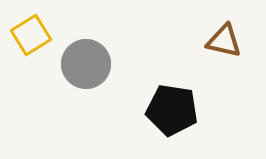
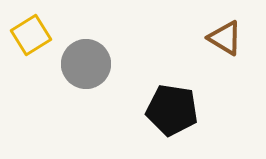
brown triangle: moved 1 px right, 3 px up; rotated 18 degrees clockwise
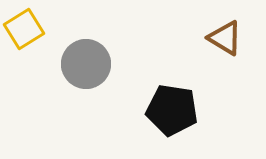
yellow square: moved 7 px left, 6 px up
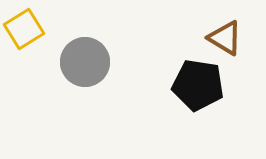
gray circle: moved 1 px left, 2 px up
black pentagon: moved 26 px right, 25 px up
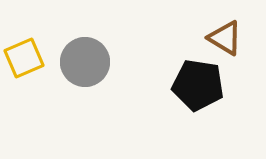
yellow square: moved 29 px down; rotated 9 degrees clockwise
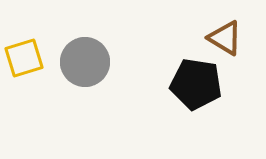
yellow square: rotated 6 degrees clockwise
black pentagon: moved 2 px left, 1 px up
